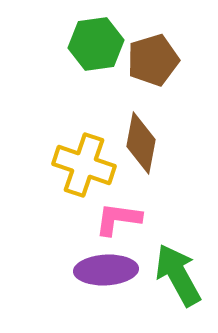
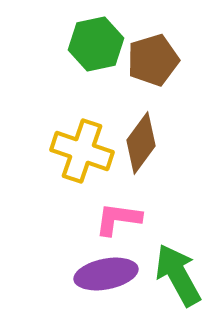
green hexagon: rotated 4 degrees counterclockwise
brown diamond: rotated 26 degrees clockwise
yellow cross: moved 2 px left, 14 px up
purple ellipse: moved 4 px down; rotated 8 degrees counterclockwise
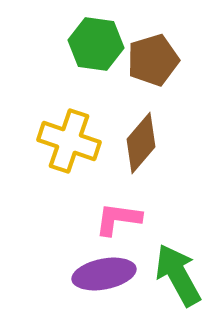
green hexagon: rotated 20 degrees clockwise
brown diamond: rotated 4 degrees clockwise
yellow cross: moved 13 px left, 10 px up
purple ellipse: moved 2 px left
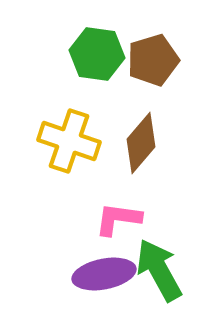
green hexagon: moved 1 px right, 10 px down
green arrow: moved 19 px left, 5 px up
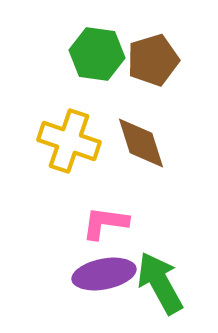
brown diamond: rotated 58 degrees counterclockwise
pink L-shape: moved 13 px left, 4 px down
green arrow: moved 1 px right, 13 px down
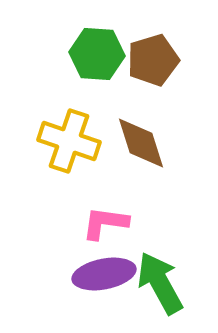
green hexagon: rotated 4 degrees counterclockwise
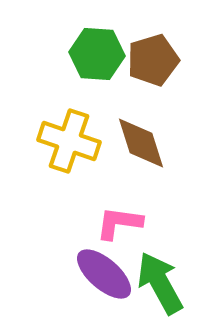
pink L-shape: moved 14 px right
purple ellipse: rotated 52 degrees clockwise
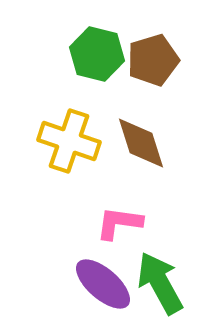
green hexagon: rotated 10 degrees clockwise
purple ellipse: moved 1 px left, 10 px down
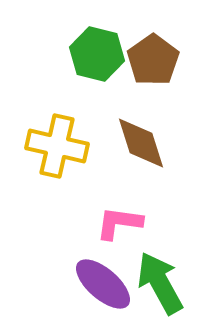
brown pentagon: rotated 18 degrees counterclockwise
yellow cross: moved 12 px left, 5 px down; rotated 6 degrees counterclockwise
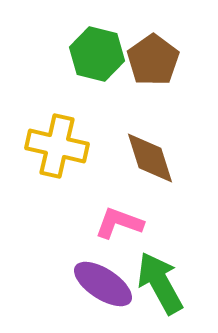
brown diamond: moved 9 px right, 15 px down
pink L-shape: rotated 12 degrees clockwise
purple ellipse: rotated 8 degrees counterclockwise
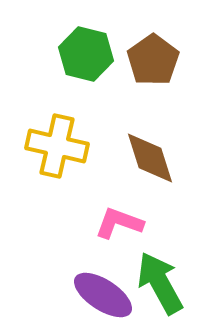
green hexagon: moved 11 px left
purple ellipse: moved 11 px down
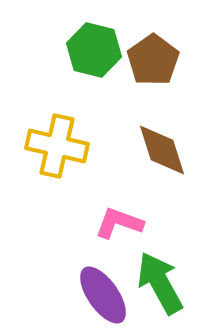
green hexagon: moved 8 px right, 4 px up
brown diamond: moved 12 px right, 8 px up
purple ellipse: rotated 22 degrees clockwise
